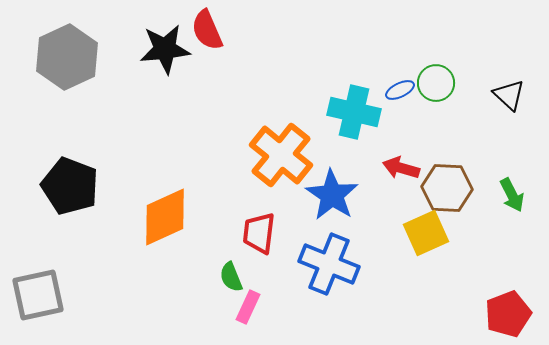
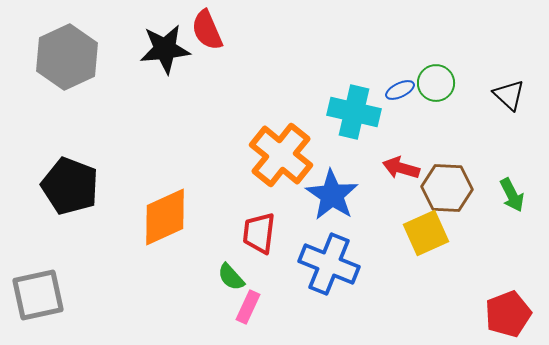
green semicircle: rotated 20 degrees counterclockwise
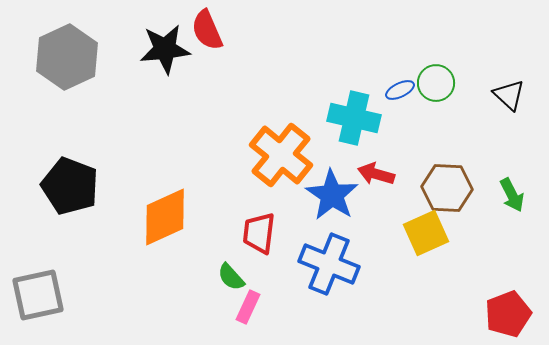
cyan cross: moved 6 px down
red arrow: moved 25 px left, 6 px down
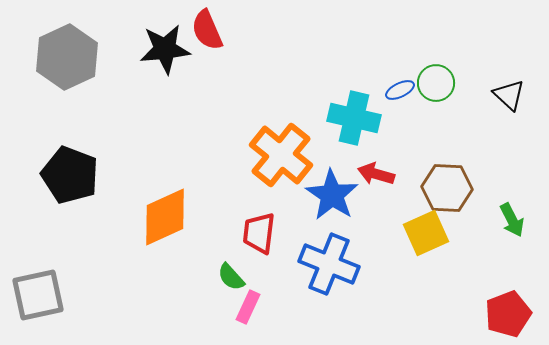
black pentagon: moved 11 px up
green arrow: moved 25 px down
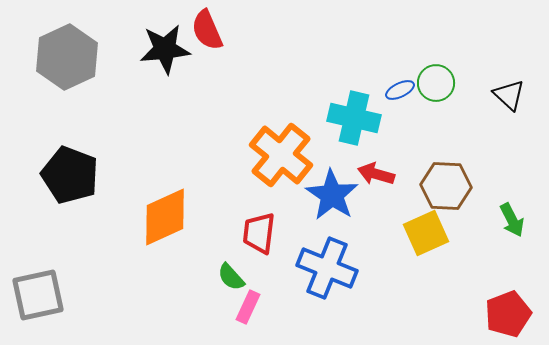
brown hexagon: moved 1 px left, 2 px up
blue cross: moved 2 px left, 4 px down
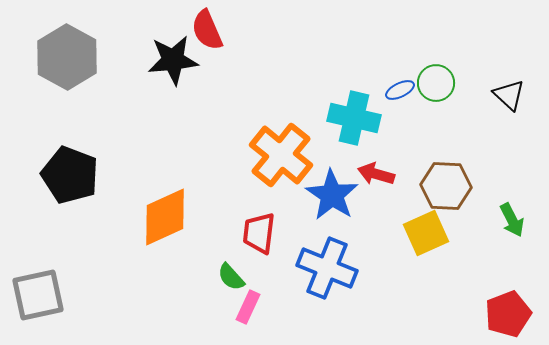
black star: moved 8 px right, 11 px down
gray hexagon: rotated 6 degrees counterclockwise
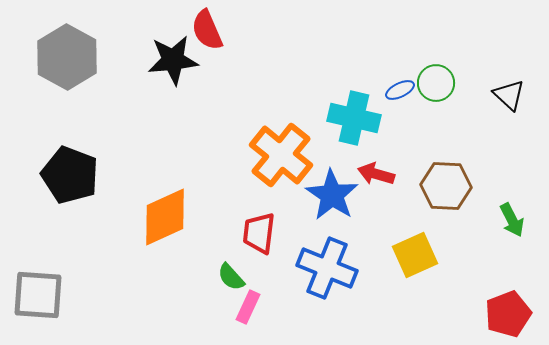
yellow square: moved 11 px left, 22 px down
gray square: rotated 16 degrees clockwise
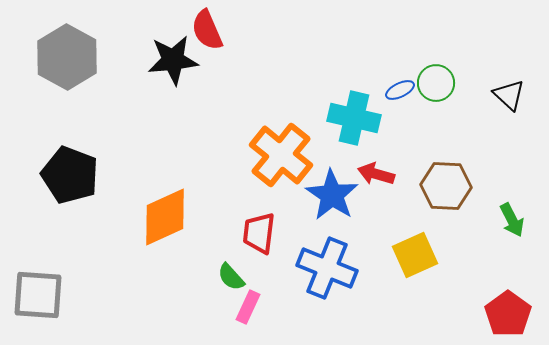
red pentagon: rotated 15 degrees counterclockwise
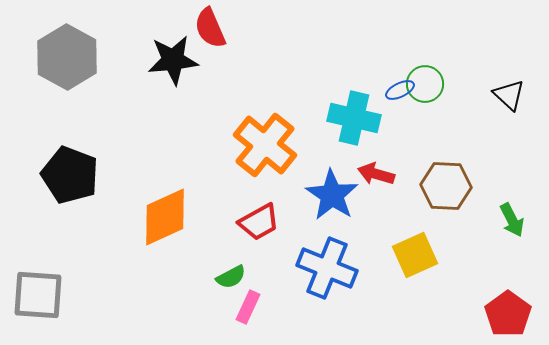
red semicircle: moved 3 px right, 2 px up
green circle: moved 11 px left, 1 px down
orange cross: moved 16 px left, 10 px up
red trapezoid: moved 11 px up; rotated 126 degrees counterclockwise
green semicircle: rotated 76 degrees counterclockwise
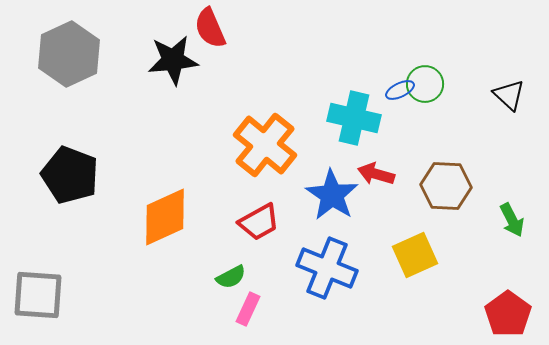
gray hexagon: moved 2 px right, 3 px up; rotated 6 degrees clockwise
pink rectangle: moved 2 px down
